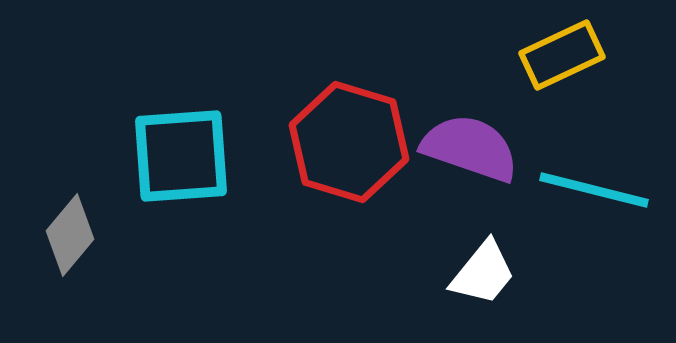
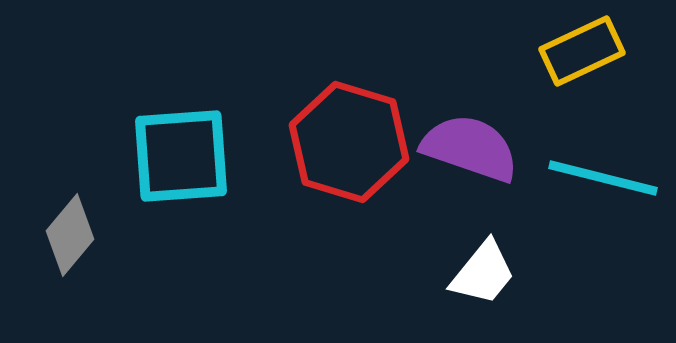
yellow rectangle: moved 20 px right, 4 px up
cyan line: moved 9 px right, 12 px up
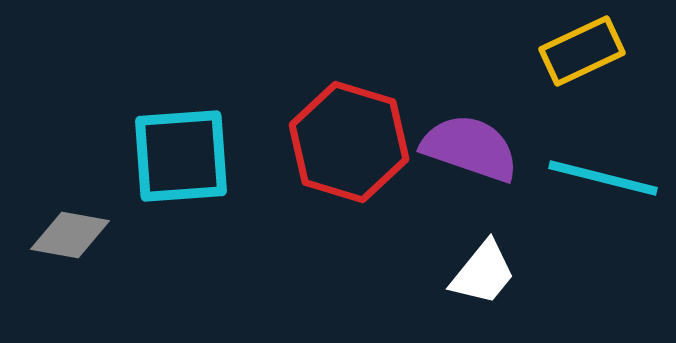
gray diamond: rotated 60 degrees clockwise
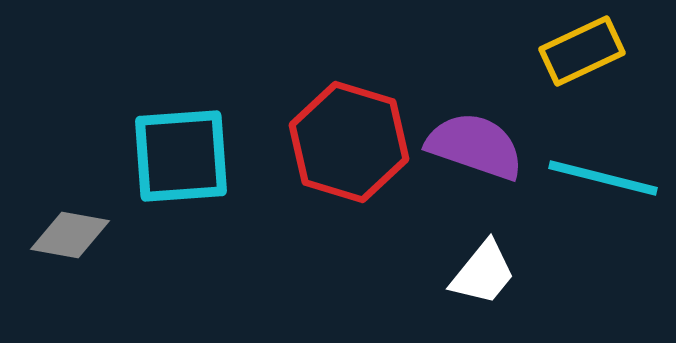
purple semicircle: moved 5 px right, 2 px up
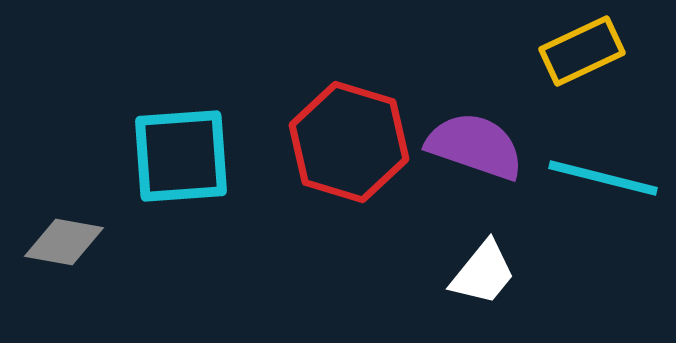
gray diamond: moved 6 px left, 7 px down
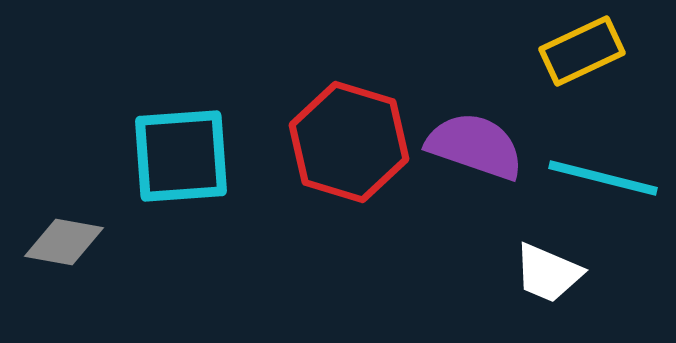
white trapezoid: moved 65 px right; rotated 74 degrees clockwise
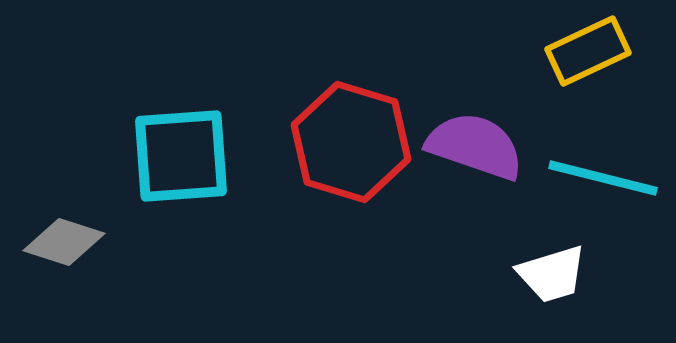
yellow rectangle: moved 6 px right
red hexagon: moved 2 px right
gray diamond: rotated 8 degrees clockwise
white trapezoid: moved 4 px right, 1 px down; rotated 40 degrees counterclockwise
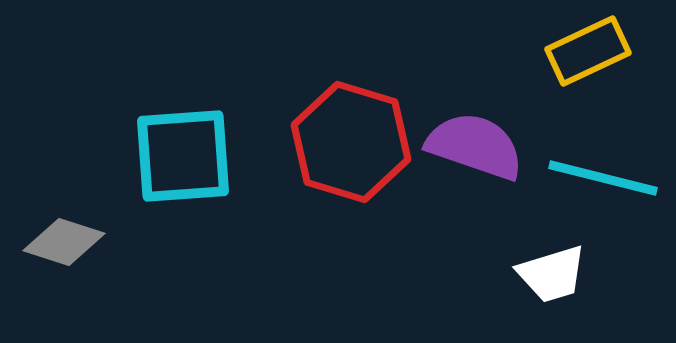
cyan square: moved 2 px right
